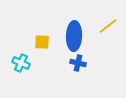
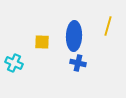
yellow line: rotated 36 degrees counterclockwise
cyan cross: moved 7 px left
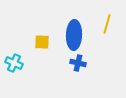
yellow line: moved 1 px left, 2 px up
blue ellipse: moved 1 px up
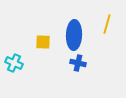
yellow square: moved 1 px right
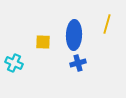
blue cross: rotated 28 degrees counterclockwise
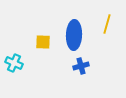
blue cross: moved 3 px right, 3 px down
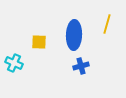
yellow square: moved 4 px left
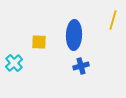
yellow line: moved 6 px right, 4 px up
cyan cross: rotated 24 degrees clockwise
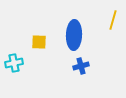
cyan cross: rotated 30 degrees clockwise
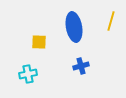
yellow line: moved 2 px left, 1 px down
blue ellipse: moved 8 px up; rotated 12 degrees counterclockwise
cyan cross: moved 14 px right, 11 px down
